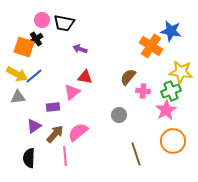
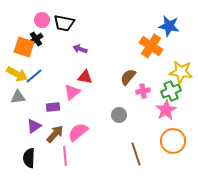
blue star: moved 2 px left, 5 px up
pink cross: rotated 16 degrees counterclockwise
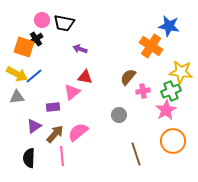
gray triangle: moved 1 px left
pink line: moved 3 px left
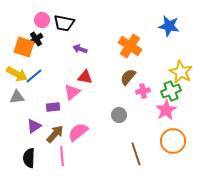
orange cross: moved 21 px left
yellow star: rotated 20 degrees clockwise
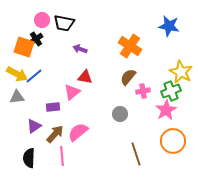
gray circle: moved 1 px right, 1 px up
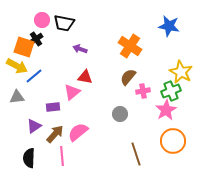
yellow arrow: moved 8 px up
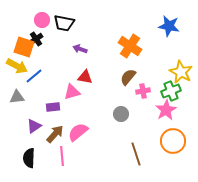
pink triangle: rotated 24 degrees clockwise
gray circle: moved 1 px right
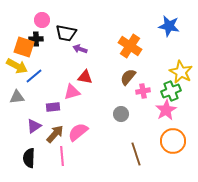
black trapezoid: moved 2 px right, 10 px down
black cross: rotated 32 degrees clockwise
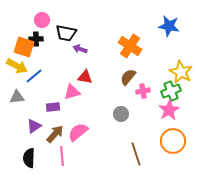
pink star: moved 3 px right
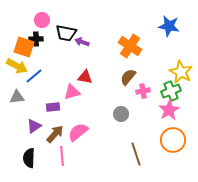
purple arrow: moved 2 px right, 7 px up
orange circle: moved 1 px up
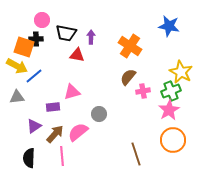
purple arrow: moved 9 px right, 5 px up; rotated 72 degrees clockwise
red triangle: moved 8 px left, 22 px up
gray circle: moved 22 px left
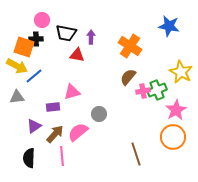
green cross: moved 14 px left, 1 px up
pink star: moved 7 px right
orange circle: moved 3 px up
